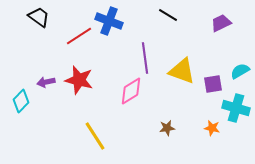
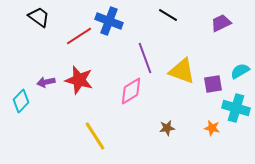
purple line: rotated 12 degrees counterclockwise
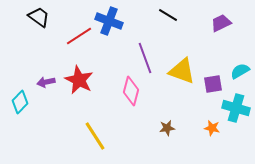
red star: rotated 12 degrees clockwise
pink diamond: rotated 44 degrees counterclockwise
cyan diamond: moved 1 px left, 1 px down
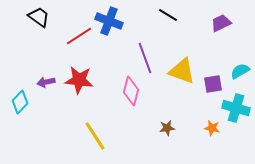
red star: rotated 20 degrees counterclockwise
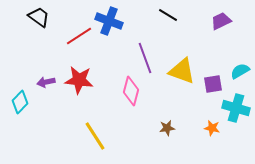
purple trapezoid: moved 2 px up
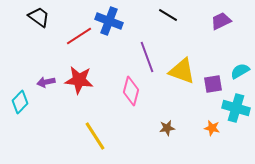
purple line: moved 2 px right, 1 px up
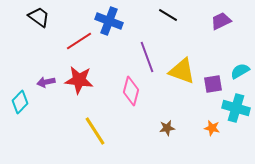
red line: moved 5 px down
yellow line: moved 5 px up
